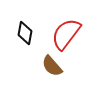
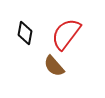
brown semicircle: moved 2 px right
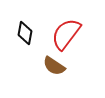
brown semicircle: rotated 15 degrees counterclockwise
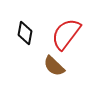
brown semicircle: rotated 10 degrees clockwise
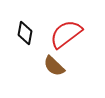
red semicircle: rotated 16 degrees clockwise
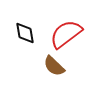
black diamond: rotated 20 degrees counterclockwise
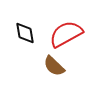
red semicircle: rotated 8 degrees clockwise
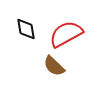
black diamond: moved 1 px right, 4 px up
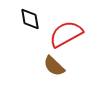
black diamond: moved 4 px right, 10 px up
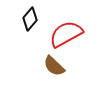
black diamond: rotated 50 degrees clockwise
